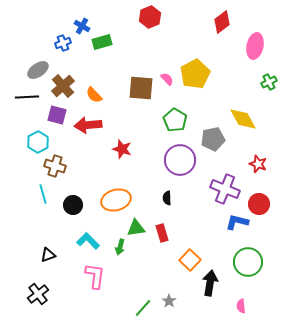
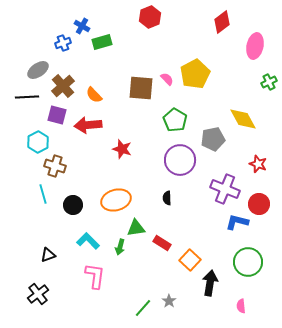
red rectangle at (162, 233): moved 10 px down; rotated 42 degrees counterclockwise
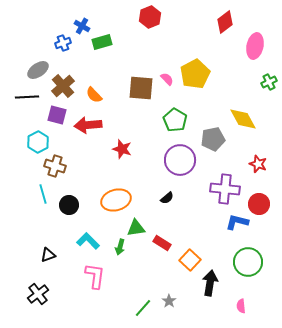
red diamond at (222, 22): moved 3 px right
purple cross at (225, 189): rotated 16 degrees counterclockwise
black semicircle at (167, 198): rotated 128 degrees counterclockwise
black circle at (73, 205): moved 4 px left
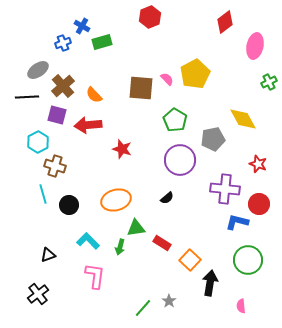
green circle at (248, 262): moved 2 px up
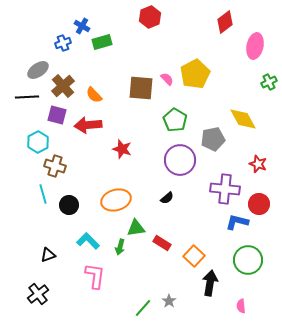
orange square at (190, 260): moved 4 px right, 4 px up
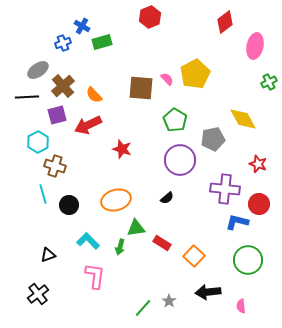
purple square at (57, 115): rotated 30 degrees counterclockwise
red arrow at (88, 125): rotated 20 degrees counterclockwise
black arrow at (210, 283): moved 2 px left, 9 px down; rotated 105 degrees counterclockwise
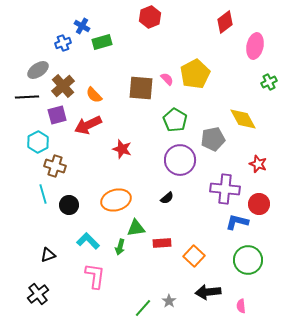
red rectangle at (162, 243): rotated 36 degrees counterclockwise
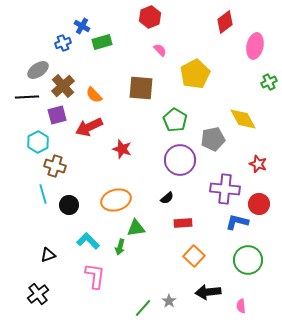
pink semicircle at (167, 79): moved 7 px left, 29 px up
red arrow at (88, 125): moved 1 px right, 2 px down
red rectangle at (162, 243): moved 21 px right, 20 px up
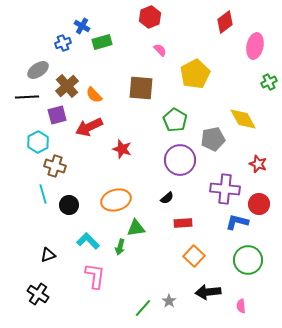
brown cross at (63, 86): moved 4 px right
black cross at (38, 294): rotated 20 degrees counterclockwise
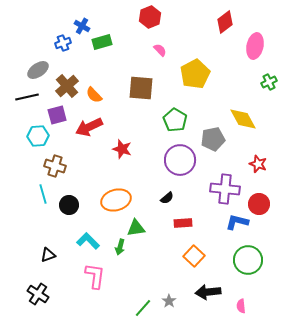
black line at (27, 97): rotated 10 degrees counterclockwise
cyan hexagon at (38, 142): moved 6 px up; rotated 25 degrees clockwise
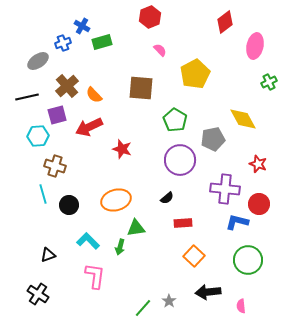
gray ellipse at (38, 70): moved 9 px up
